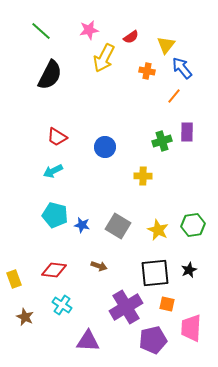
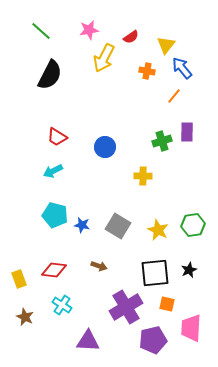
yellow rectangle: moved 5 px right
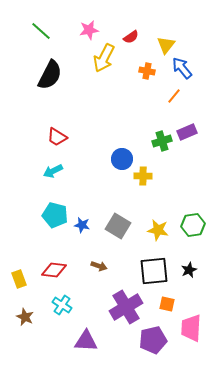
purple rectangle: rotated 66 degrees clockwise
blue circle: moved 17 px right, 12 px down
yellow star: rotated 15 degrees counterclockwise
black square: moved 1 px left, 2 px up
purple triangle: moved 2 px left
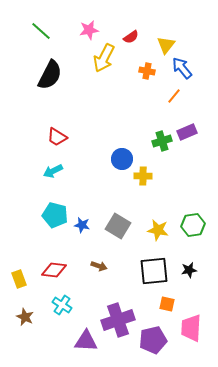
black star: rotated 14 degrees clockwise
purple cross: moved 8 px left, 13 px down; rotated 12 degrees clockwise
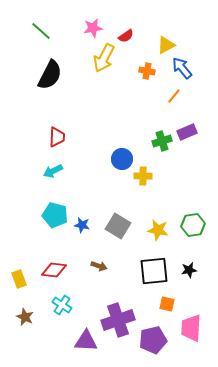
pink star: moved 4 px right, 2 px up
red semicircle: moved 5 px left, 1 px up
yellow triangle: rotated 24 degrees clockwise
red trapezoid: rotated 120 degrees counterclockwise
